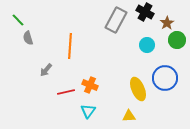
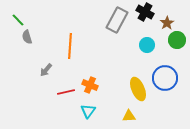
gray rectangle: moved 1 px right
gray semicircle: moved 1 px left, 1 px up
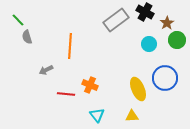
gray rectangle: moved 1 px left; rotated 25 degrees clockwise
cyan circle: moved 2 px right, 1 px up
gray arrow: rotated 24 degrees clockwise
red line: moved 2 px down; rotated 18 degrees clockwise
cyan triangle: moved 9 px right, 4 px down; rotated 14 degrees counterclockwise
yellow triangle: moved 3 px right
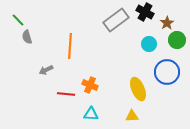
blue circle: moved 2 px right, 6 px up
cyan triangle: moved 6 px left, 1 px up; rotated 49 degrees counterclockwise
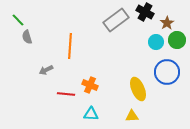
cyan circle: moved 7 px right, 2 px up
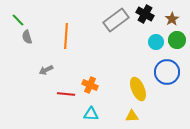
black cross: moved 2 px down
brown star: moved 5 px right, 4 px up
orange line: moved 4 px left, 10 px up
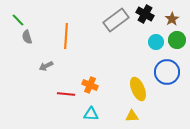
gray arrow: moved 4 px up
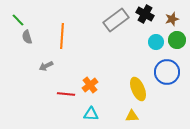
brown star: rotated 16 degrees clockwise
orange line: moved 4 px left
orange cross: rotated 28 degrees clockwise
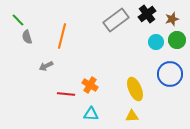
black cross: moved 2 px right; rotated 24 degrees clockwise
orange line: rotated 10 degrees clockwise
blue circle: moved 3 px right, 2 px down
orange cross: rotated 21 degrees counterclockwise
yellow ellipse: moved 3 px left
